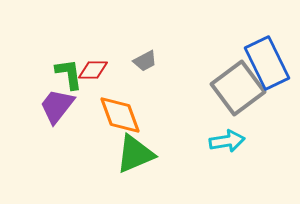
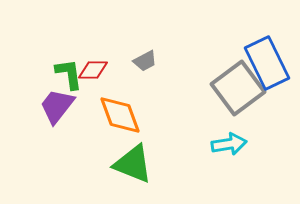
cyan arrow: moved 2 px right, 3 px down
green triangle: moved 2 px left, 10 px down; rotated 45 degrees clockwise
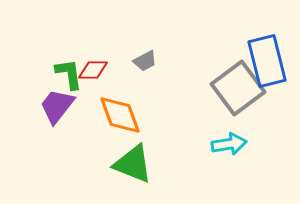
blue rectangle: moved 2 px up; rotated 12 degrees clockwise
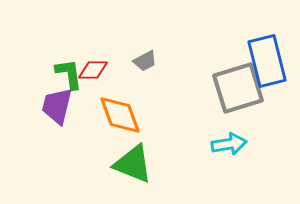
gray square: rotated 20 degrees clockwise
purple trapezoid: rotated 24 degrees counterclockwise
